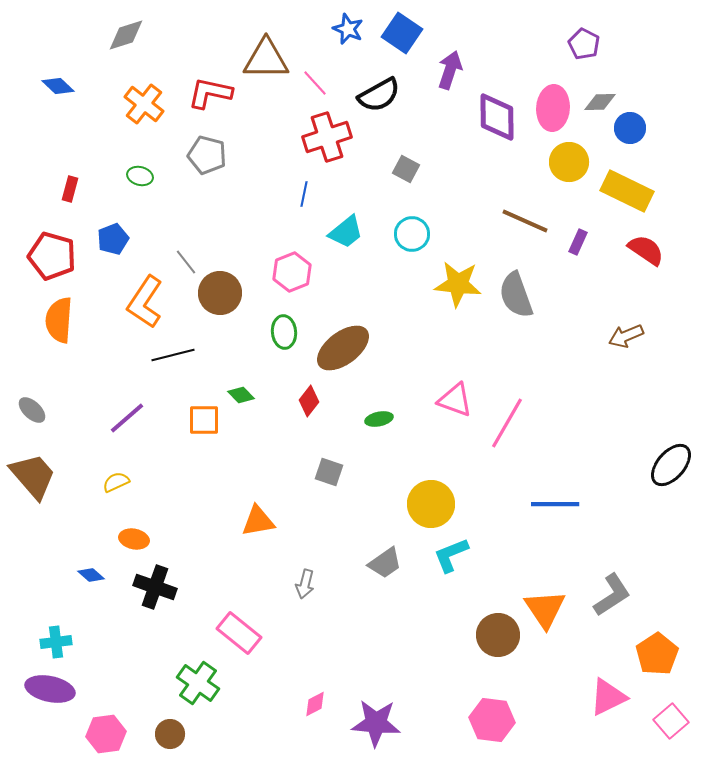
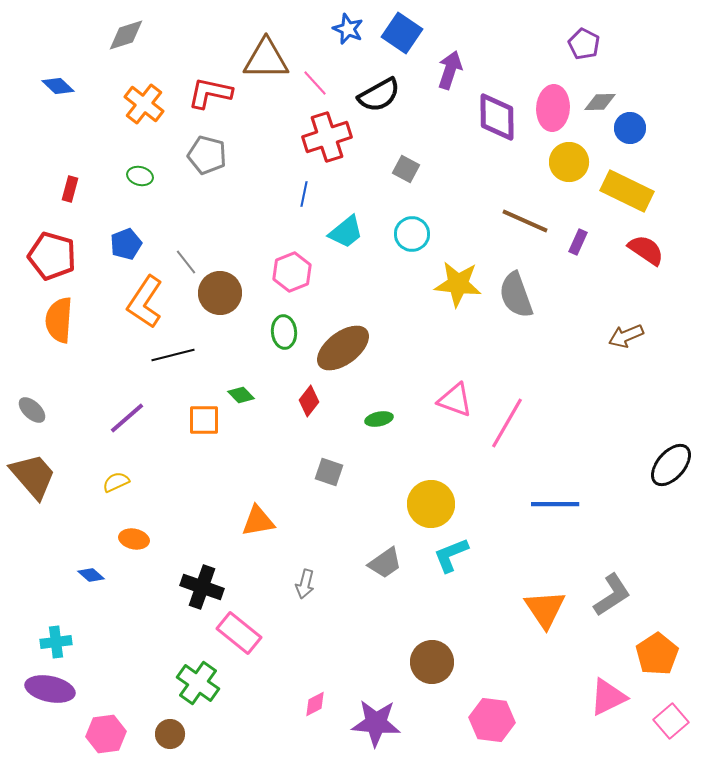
blue pentagon at (113, 239): moved 13 px right, 5 px down
black cross at (155, 587): moved 47 px right
brown circle at (498, 635): moved 66 px left, 27 px down
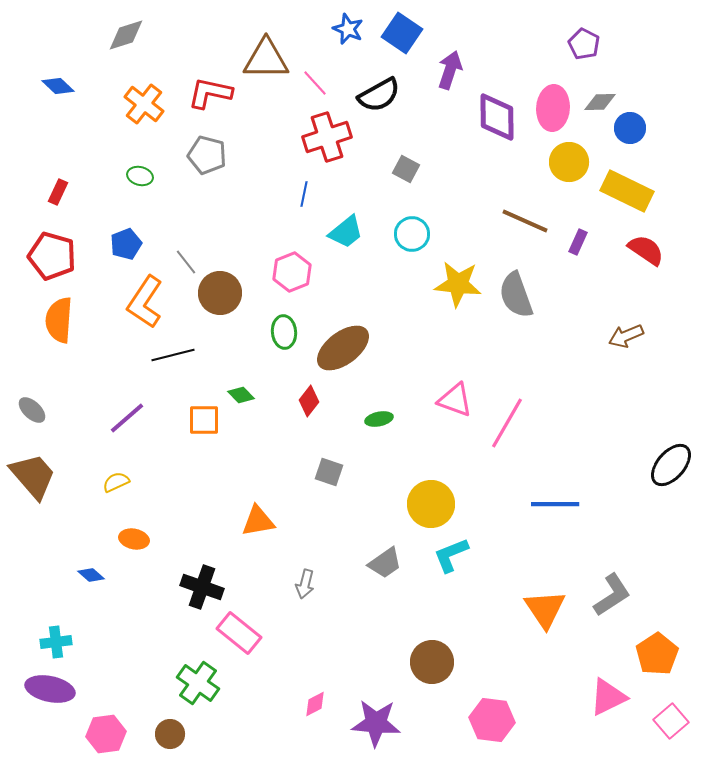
red rectangle at (70, 189): moved 12 px left, 3 px down; rotated 10 degrees clockwise
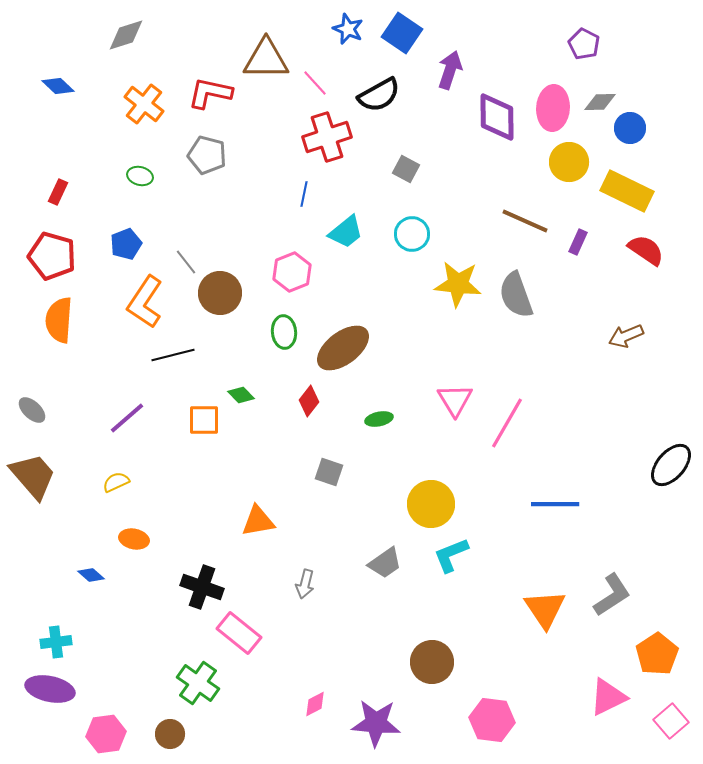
pink triangle at (455, 400): rotated 39 degrees clockwise
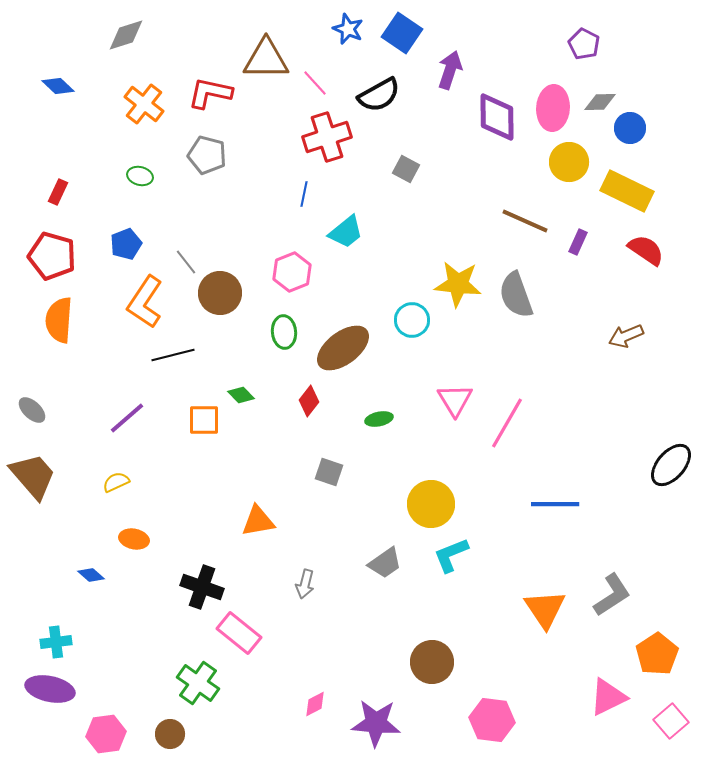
cyan circle at (412, 234): moved 86 px down
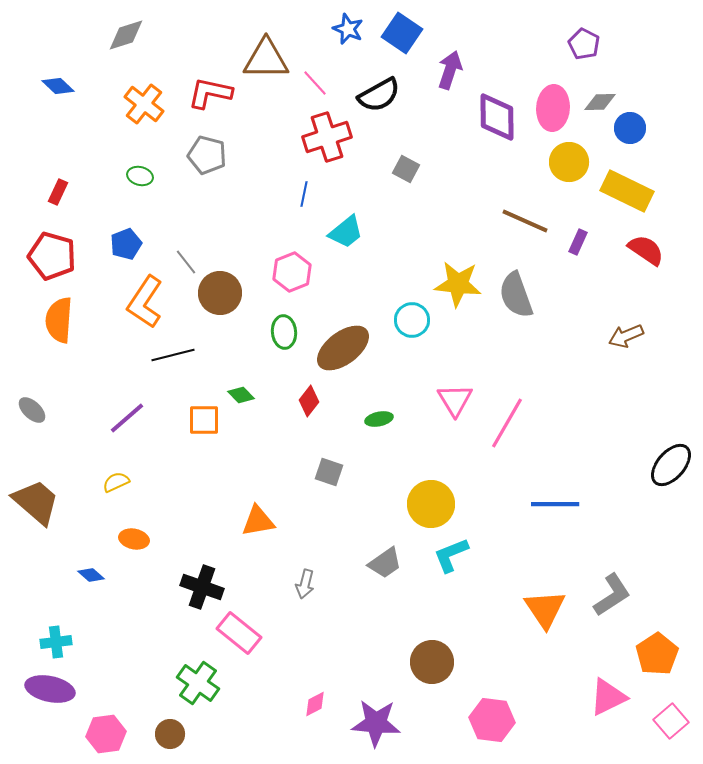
brown trapezoid at (33, 476): moved 3 px right, 26 px down; rotated 8 degrees counterclockwise
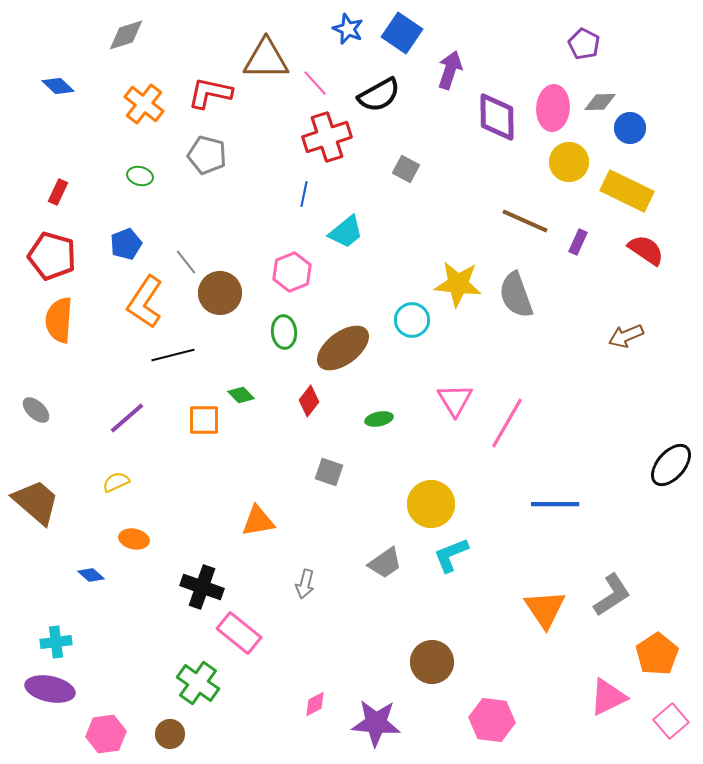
gray ellipse at (32, 410): moved 4 px right
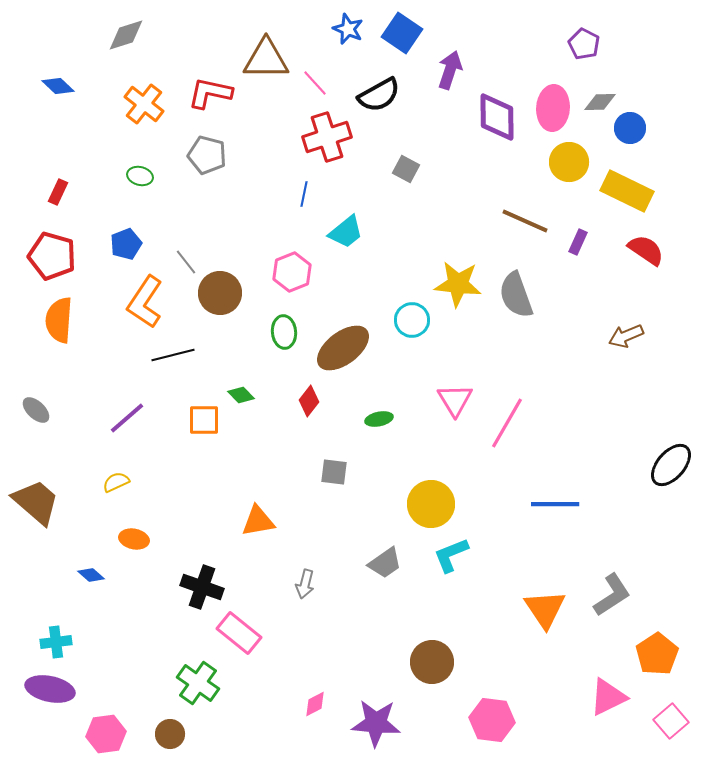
gray square at (329, 472): moved 5 px right; rotated 12 degrees counterclockwise
